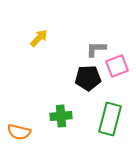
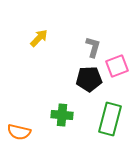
gray L-shape: moved 3 px left, 2 px up; rotated 105 degrees clockwise
black pentagon: moved 1 px right, 1 px down
green cross: moved 1 px right, 1 px up; rotated 10 degrees clockwise
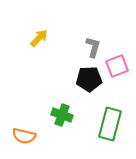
green cross: rotated 15 degrees clockwise
green rectangle: moved 5 px down
orange semicircle: moved 5 px right, 4 px down
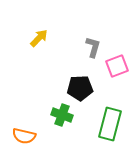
black pentagon: moved 9 px left, 9 px down
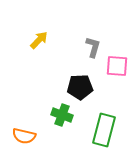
yellow arrow: moved 2 px down
pink square: rotated 25 degrees clockwise
black pentagon: moved 1 px up
green rectangle: moved 6 px left, 6 px down
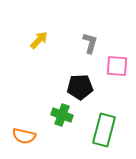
gray L-shape: moved 3 px left, 4 px up
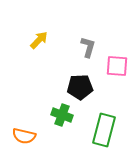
gray L-shape: moved 2 px left, 4 px down
